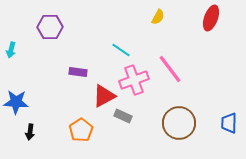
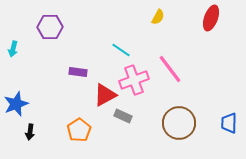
cyan arrow: moved 2 px right, 1 px up
red triangle: moved 1 px right, 1 px up
blue star: moved 2 px down; rotated 25 degrees counterclockwise
orange pentagon: moved 2 px left
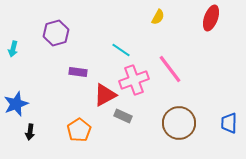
purple hexagon: moved 6 px right, 6 px down; rotated 15 degrees counterclockwise
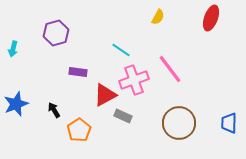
black arrow: moved 24 px right, 22 px up; rotated 140 degrees clockwise
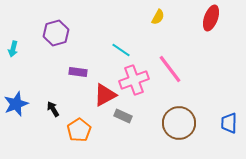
black arrow: moved 1 px left, 1 px up
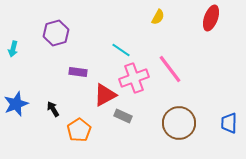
pink cross: moved 2 px up
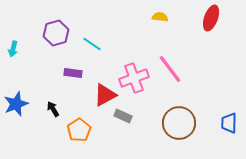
yellow semicircle: moved 2 px right; rotated 112 degrees counterclockwise
cyan line: moved 29 px left, 6 px up
purple rectangle: moved 5 px left, 1 px down
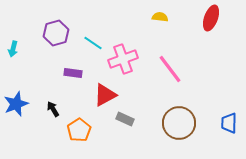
cyan line: moved 1 px right, 1 px up
pink cross: moved 11 px left, 19 px up
gray rectangle: moved 2 px right, 3 px down
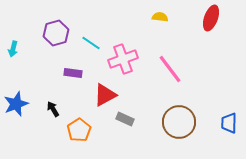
cyan line: moved 2 px left
brown circle: moved 1 px up
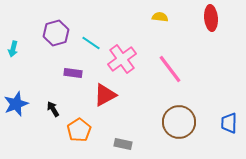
red ellipse: rotated 25 degrees counterclockwise
pink cross: moved 1 px left; rotated 16 degrees counterclockwise
gray rectangle: moved 2 px left, 25 px down; rotated 12 degrees counterclockwise
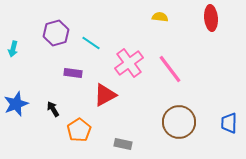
pink cross: moved 7 px right, 4 px down
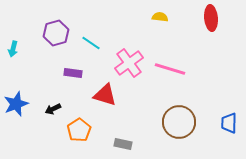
pink line: rotated 36 degrees counterclockwise
red triangle: rotated 45 degrees clockwise
black arrow: rotated 84 degrees counterclockwise
